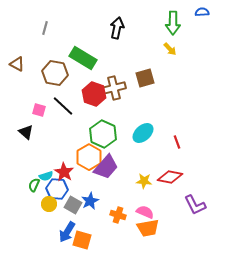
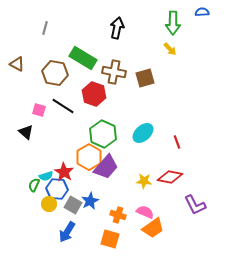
brown cross: moved 16 px up; rotated 25 degrees clockwise
black line: rotated 10 degrees counterclockwise
orange trapezoid: moved 5 px right; rotated 25 degrees counterclockwise
orange square: moved 28 px right, 1 px up
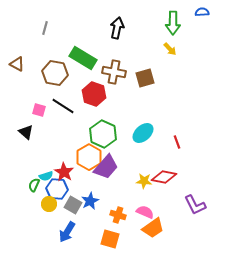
red diamond: moved 6 px left
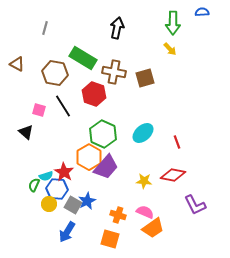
black line: rotated 25 degrees clockwise
red diamond: moved 9 px right, 2 px up
blue star: moved 3 px left
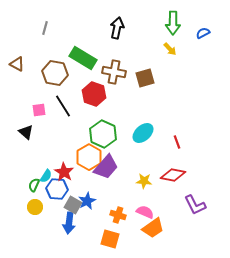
blue semicircle: moved 1 px right, 21 px down; rotated 24 degrees counterclockwise
pink square: rotated 24 degrees counterclockwise
cyan semicircle: rotated 40 degrees counterclockwise
yellow circle: moved 14 px left, 3 px down
blue arrow: moved 2 px right, 9 px up; rotated 25 degrees counterclockwise
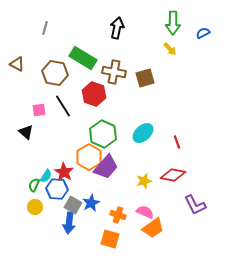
yellow star: rotated 21 degrees counterclockwise
blue star: moved 4 px right, 2 px down
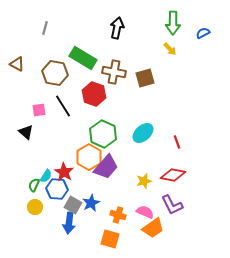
purple L-shape: moved 23 px left
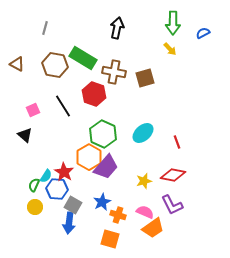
brown hexagon: moved 8 px up
pink square: moved 6 px left; rotated 16 degrees counterclockwise
black triangle: moved 1 px left, 3 px down
blue star: moved 11 px right, 1 px up
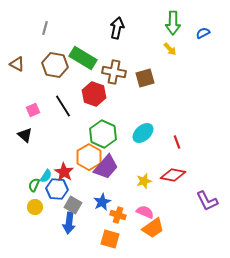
purple L-shape: moved 35 px right, 4 px up
